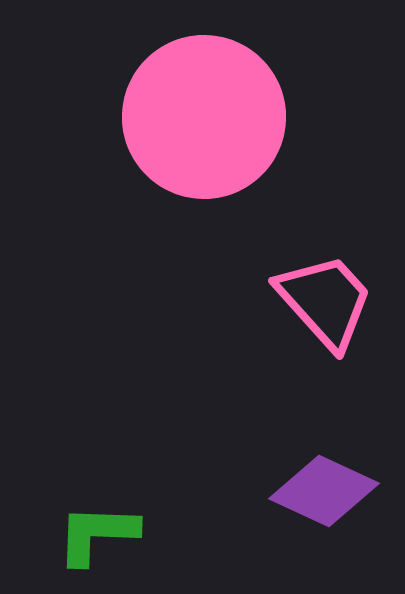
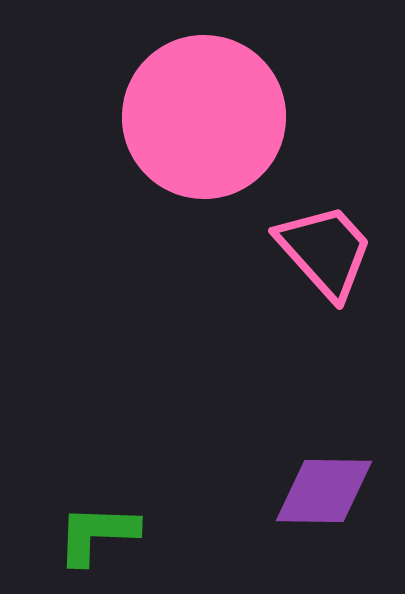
pink trapezoid: moved 50 px up
purple diamond: rotated 24 degrees counterclockwise
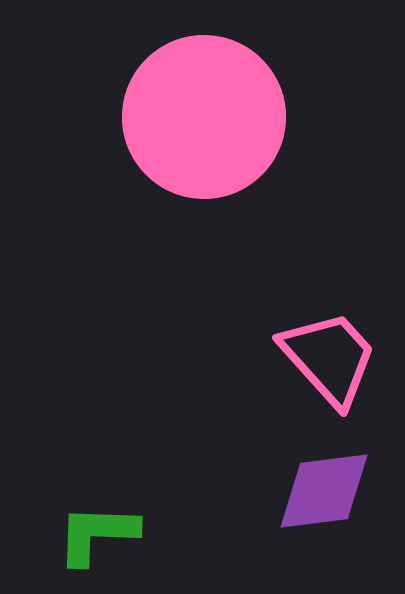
pink trapezoid: moved 4 px right, 107 px down
purple diamond: rotated 8 degrees counterclockwise
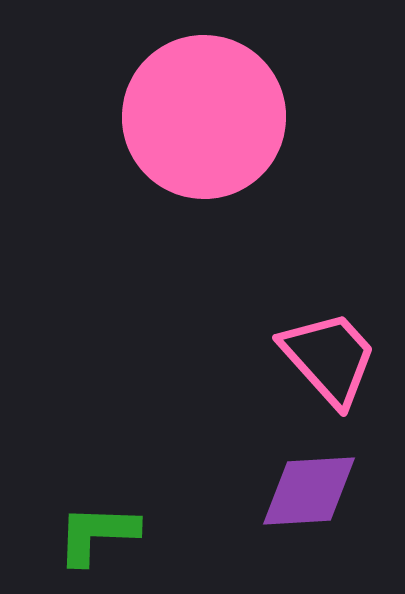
purple diamond: moved 15 px left; rotated 4 degrees clockwise
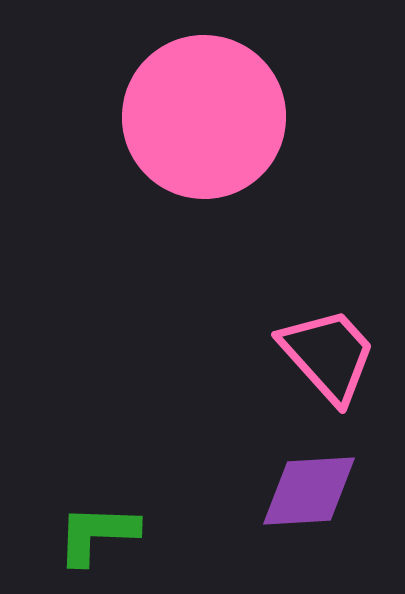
pink trapezoid: moved 1 px left, 3 px up
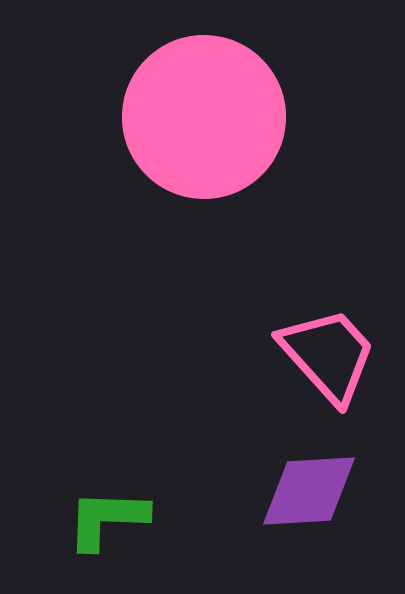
green L-shape: moved 10 px right, 15 px up
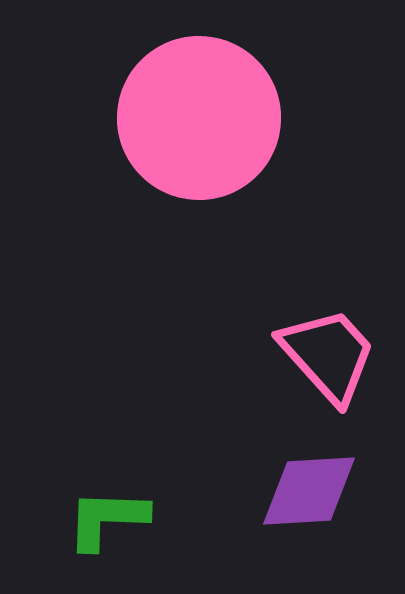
pink circle: moved 5 px left, 1 px down
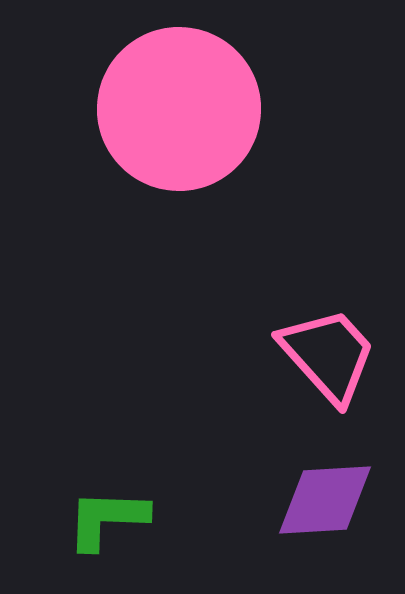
pink circle: moved 20 px left, 9 px up
purple diamond: moved 16 px right, 9 px down
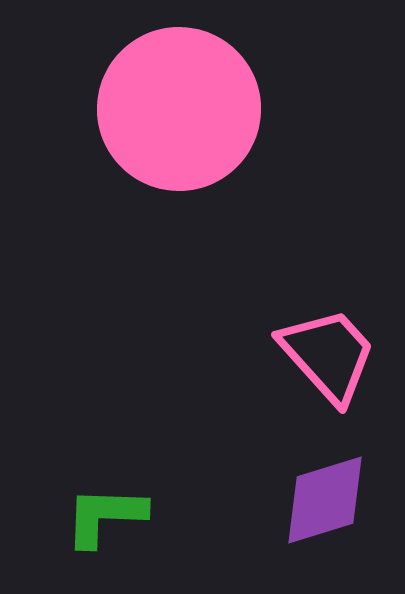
purple diamond: rotated 14 degrees counterclockwise
green L-shape: moved 2 px left, 3 px up
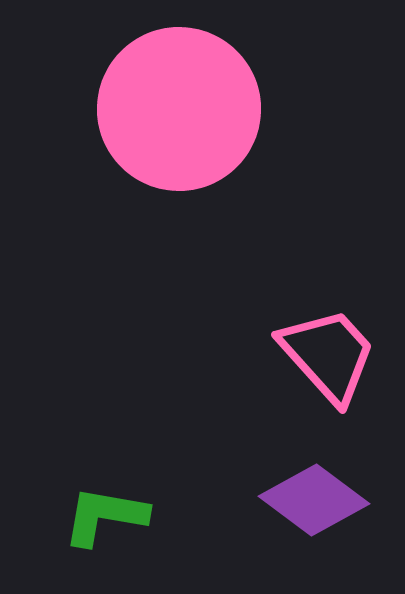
purple diamond: moved 11 px left; rotated 54 degrees clockwise
green L-shape: rotated 8 degrees clockwise
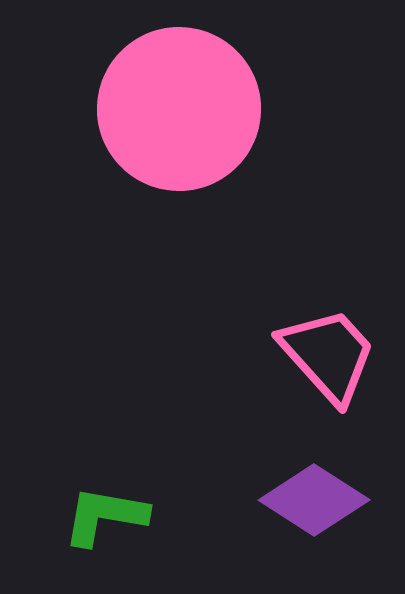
purple diamond: rotated 4 degrees counterclockwise
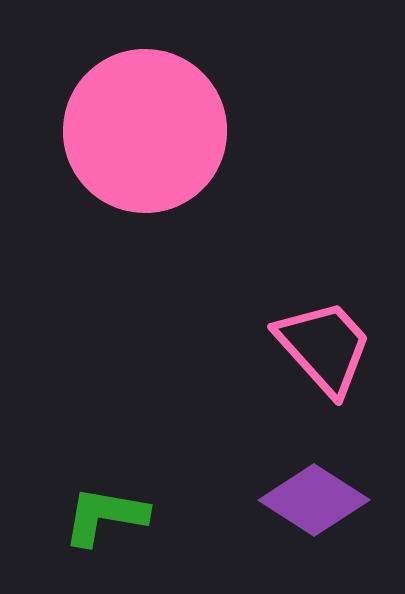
pink circle: moved 34 px left, 22 px down
pink trapezoid: moved 4 px left, 8 px up
